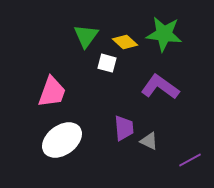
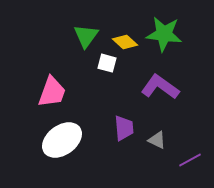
gray triangle: moved 8 px right, 1 px up
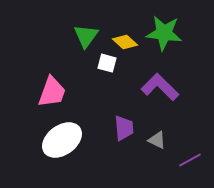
green star: moved 1 px up
purple L-shape: rotated 9 degrees clockwise
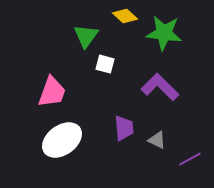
yellow diamond: moved 26 px up
white square: moved 2 px left, 1 px down
purple line: moved 1 px up
